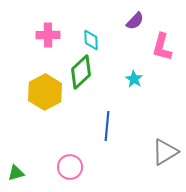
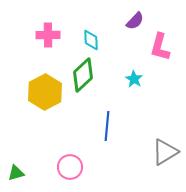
pink L-shape: moved 2 px left
green diamond: moved 2 px right, 3 px down
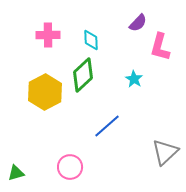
purple semicircle: moved 3 px right, 2 px down
blue line: rotated 44 degrees clockwise
gray triangle: rotated 12 degrees counterclockwise
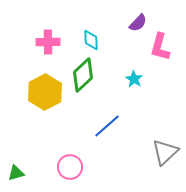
pink cross: moved 7 px down
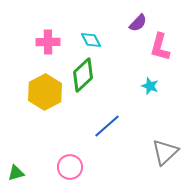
cyan diamond: rotated 25 degrees counterclockwise
cyan star: moved 16 px right, 7 px down; rotated 12 degrees counterclockwise
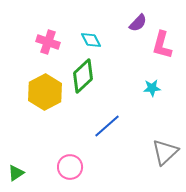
pink cross: rotated 20 degrees clockwise
pink L-shape: moved 2 px right, 2 px up
green diamond: moved 1 px down
cyan star: moved 2 px right, 2 px down; rotated 24 degrees counterclockwise
green triangle: rotated 18 degrees counterclockwise
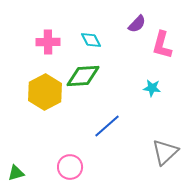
purple semicircle: moved 1 px left, 1 px down
pink cross: rotated 20 degrees counterclockwise
green diamond: rotated 40 degrees clockwise
cyan star: rotated 12 degrees clockwise
green triangle: rotated 18 degrees clockwise
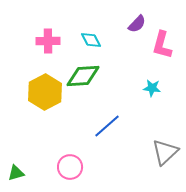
pink cross: moved 1 px up
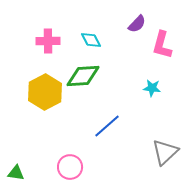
green triangle: rotated 24 degrees clockwise
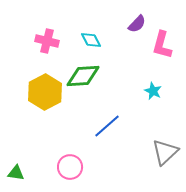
pink cross: moved 1 px left; rotated 15 degrees clockwise
cyan star: moved 1 px right, 3 px down; rotated 18 degrees clockwise
